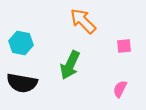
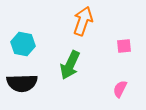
orange arrow: rotated 64 degrees clockwise
cyan hexagon: moved 2 px right, 1 px down
black semicircle: rotated 12 degrees counterclockwise
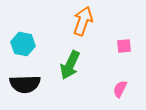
black semicircle: moved 3 px right, 1 px down
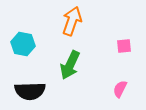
orange arrow: moved 11 px left
black semicircle: moved 5 px right, 7 px down
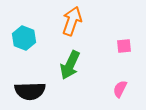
cyan hexagon: moved 1 px right, 6 px up; rotated 10 degrees clockwise
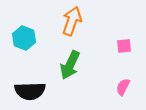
pink semicircle: moved 3 px right, 2 px up
